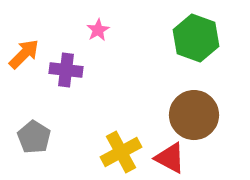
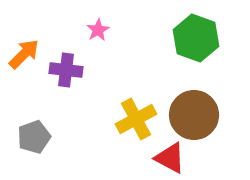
gray pentagon: rotated 20 degrees clockwise
yellow cross: moved 15 px right, 33 px up
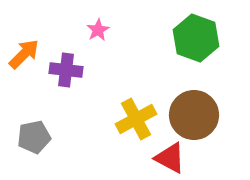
gray pentagon: rotated 8 degrees clockwise
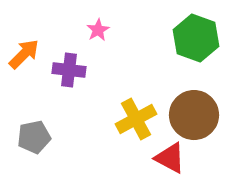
purple cross: moved 3 px right
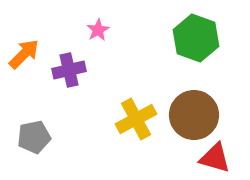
purple cross: rotated 20 degrees counterclockwise
red triangle: moved 45 px right; rotated 12 degrees counterclockwise
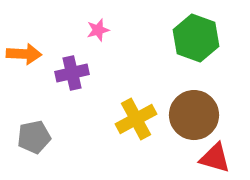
pink star: rotated 15 degrees clockwise
orange arrow: rotated 48 degrees clockwise
purple cross: moved 3 px right, 3 px down
